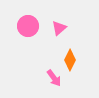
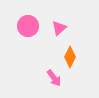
orange diamond: moved 3 px up
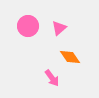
orange diamond: rotated 60 degrees counterclockwise
pink arrow: moved 2 px left
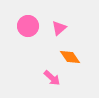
pink arrow: rotated 12 degrees counterclockwise
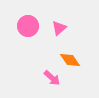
orange diamond: moved 3 px down
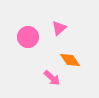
pink circle: moved 11 px down
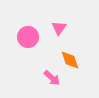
pink triangle: rotated 14 degrees counterclockwise
orange diamond: rotated 15 degrees clockwise
